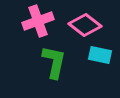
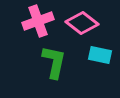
pink diamond: moved 3 px left, 2 px up
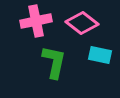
pink cross: moved 2 px left; rotated 8 degrees clockwise
